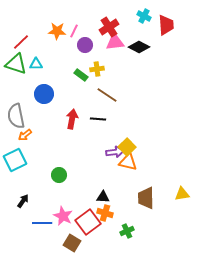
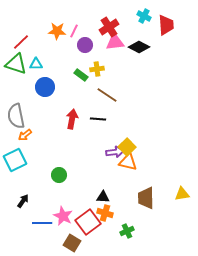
blue circle: moved 1 px right, 7 px up
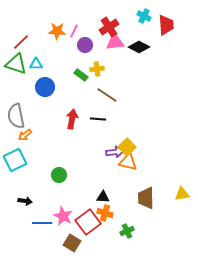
black arrow: moved 2 px right; rotated 64 degrees clockwise
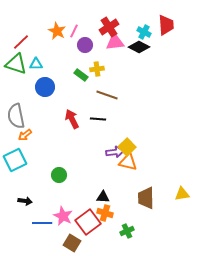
cyan cross: moved 16 px down
orange star: rotated 24 degrees clockwise
brown line: rotated 15 degrees counterclockwise
red arrow: rotated 36 degrees counterclockwise
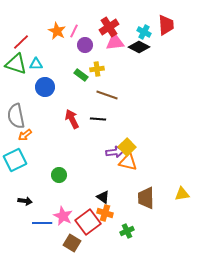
black triangle: rotated 32 degrees clockwise
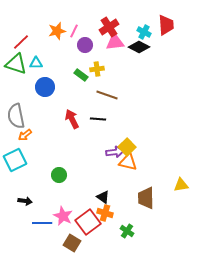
orange star: rotated 30 degrees clockwise
cyan triangle: moved 1 px up
yellow triangle: moved 1 px left, 9 px up
green cross: rotated 32 degrees counterclockwise
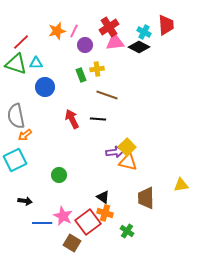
green rectangle: rotated 32 degrees clockwise
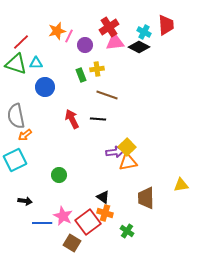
pink line: moved 5 px left, 5 px down
orange triangle: rotated 24 degrees counterclockwise
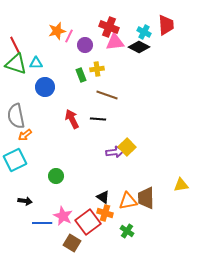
red cross: rotated 36 degrees counterclockwise
red line: moved 6 px left, 3 px down; rotated 72 degrees counterclockwise
orange triangle: moved 39 px down
green circle: moved 3 px left, 1 px down
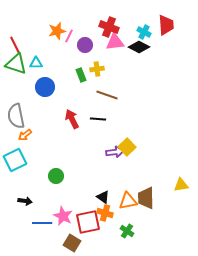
red square: rotated 25 degrees clockwise
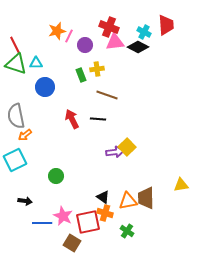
black diamond: moved 1 px left
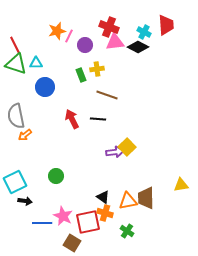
cyan square: moved 22 px down
